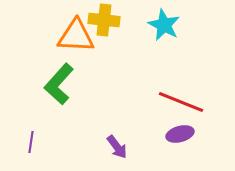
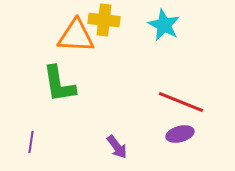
green L-shape: rotated 51 degrees counterclockwise
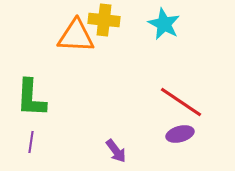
cyan star: moved 1 px up
green L-shape: moved 28 px left, 14 px down; rotated 12 degrees clockwise
red line: rotated 12 degrees clockwise
purple arrow: moved 1 px left, 4 px down
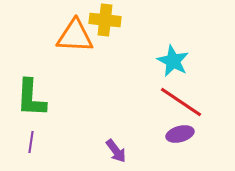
yellow cross: moved 1 px right
cyan star: moved 9 px right, 37 px down
orange triangle: moved 1 px left
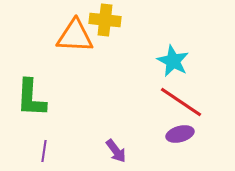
purple line: moved 13 px right, 9 px down
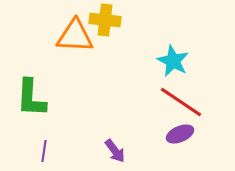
purple ellipse: rotated 8 degrees counterclockwise
purple arrow: moved 1 px left
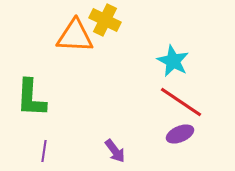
yellow cross: rotated 20 degrees clockwise
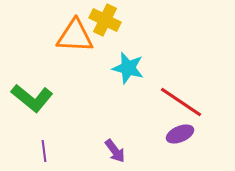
cyan star: moved 45 px left, 7 px down; rotated 12 degrees counterclockwise
green L-shape: moved 1 px right; rotated 54 degrees counterclockwise
purple line: rotated 15 degrees counterclockwise
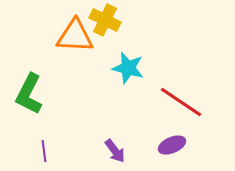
green L-shape: moved 3 px left, 4 px up; rotated 78 degrees clockwise
purple ellipse: moved 8 px left, 11 px down
